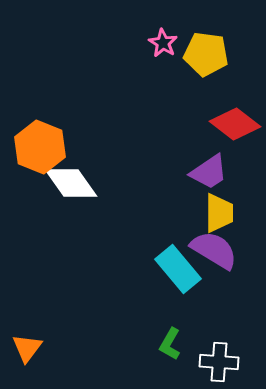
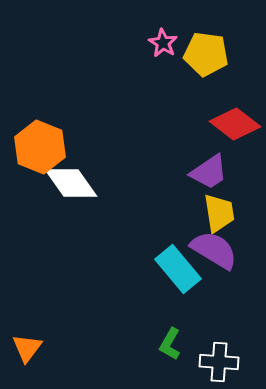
yellow trapezoid: rotated 9 degrees counterclockwise
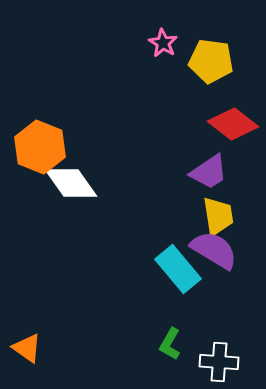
yellow pentagon: moved 5 px right, 7 px down
red diamond: moved 2 px left
yellow trapezoid: moved 1 px left, 3 px down
orange triangle: rotated 32 degrees counterclockwise
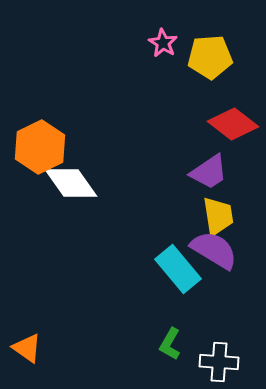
yellow pentagon: moved 1 px left, 4 px up; rotated 12 degrees counterclockwise
orange hexagon: rotated 12 degrees clockwise
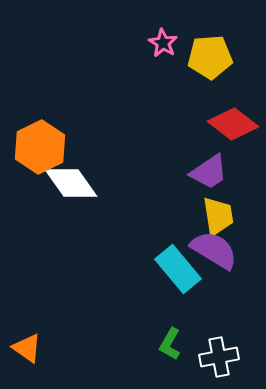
white cross: moved 5 px up; rotated 15 degrees counterclockwise
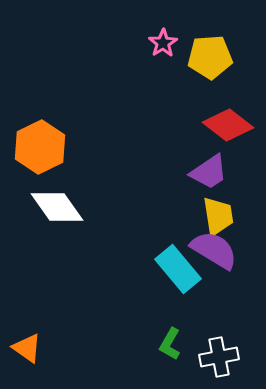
pink star: rotated 8 degrees clockwise
red diamond: moved 5 px left, 1 px down
white diamond: moved 14 px left, 24 px down
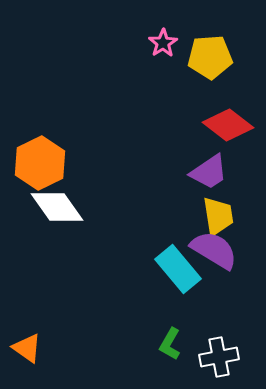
orange hexagon: moved 16 px down
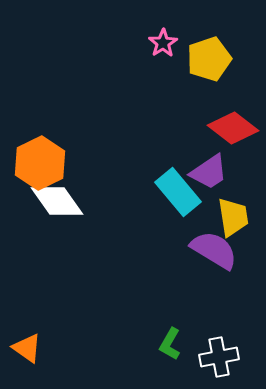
yellow pentagon: moved 1 px left, 2 px down; rotated 15 degrees counterclockwise
red diamond: moved 5 px right, 3 px down
white diamond: moved 6 px up
yellow trapezoid: moved 15 px right, 1 px down
cyan rectangle: moved 77 px up
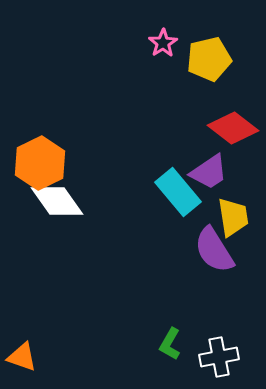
yellow pentagon: rotated 6 degrees clockwise
purple semicircle: rotated 153 degrees counterclockwise
orange triangle: moved 5 px left, 9 px down; rotated 16 degrees counterclockwise
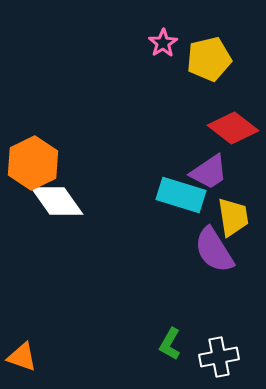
orange hexagon: moved 7 px left
cyan rectangle: moved 3 px right, 3 px down; rotated 33 degrees counterclockwise
